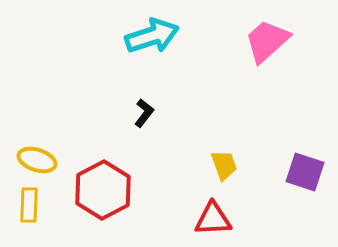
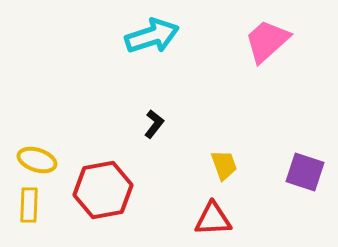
black L-shape: moved 10 px right, 11 px down
red hexagon: rotated 18 degrees clockwise
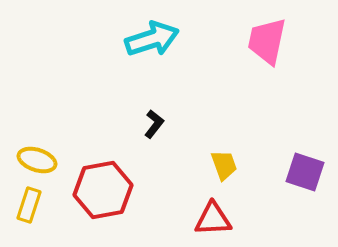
cyan arrow: moved 3 px down
pink trapezoid: rotated 36 degrees counterclockwise
yellow rectangle: rotated 16 degrees clockwise
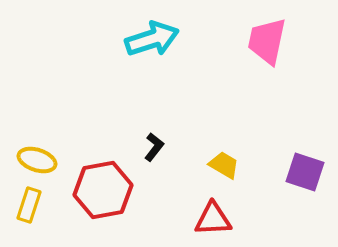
black L-shape: moved 23 px down
yellow trapezoid: rotated 40 degrees counterclockwise
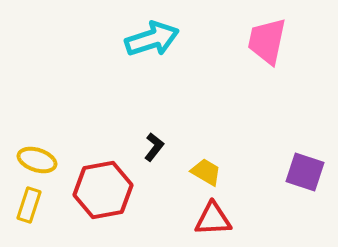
yellow trapezoid: moved 18 px left, 7 px down
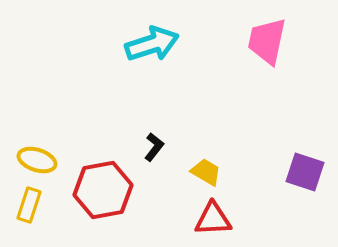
cyan arrow: moved 5 px down
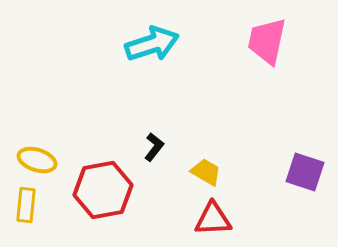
yellow rectangle: moved 3 px left; rotated 12 degrees counterclockwise
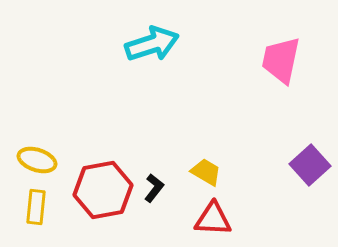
pink trapezoid: moved 14 px right, 19 px down
black L-shape: moved 41 px down
purple square: moved 5 px right, 7 px up; rotated 30 degrees clockwise
yellow rectangle: moved 10 px right, 2 px down
red triangle: rotated 6 degrees clockwise
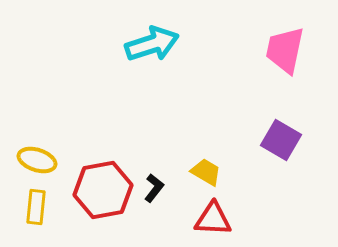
pink trapezoid: moved 4 px right, 10 px up
purple square: moved 29 px left, 25 px up; rotated 18 degrees counterclockwise
